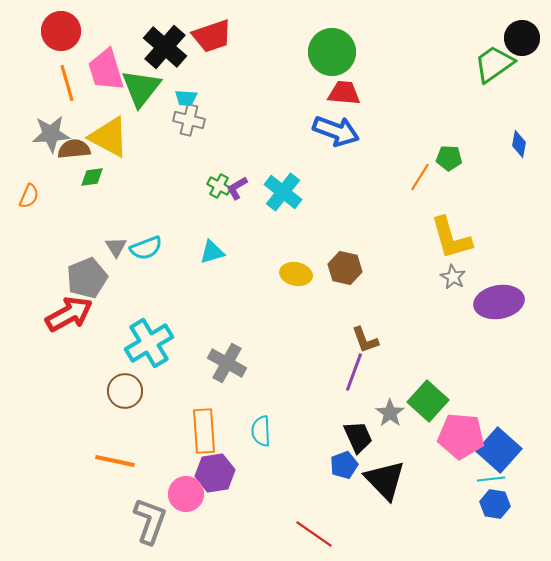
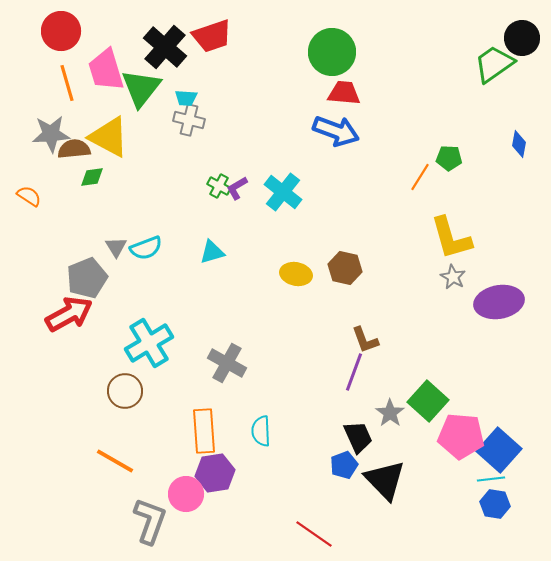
orange semicircle at (29, 196): rotated 80 degrees counterclockwise
orange line at (115, 461): rotated 18 degrees clockwise
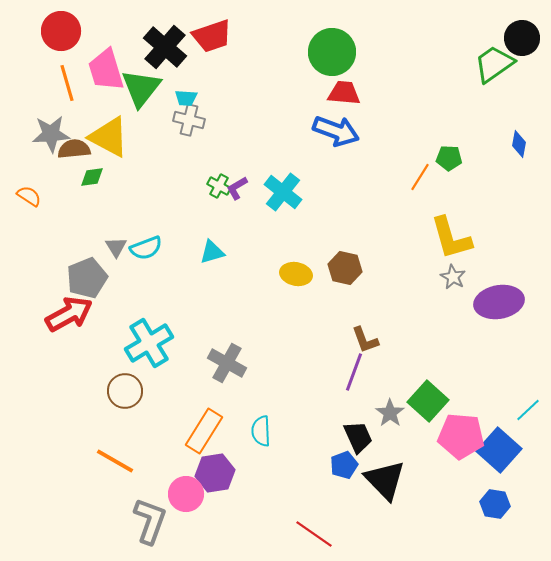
orange rectangle at (204, 431): rotated 36 degrees clockwise
cyan line at (491, 479): moved 37 px right, 69 px up; rotated 36 degrees counterclockwise
